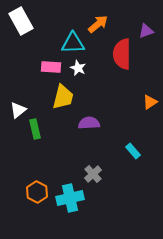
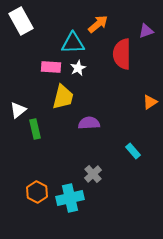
white star: rotated 21 degrees clockwise
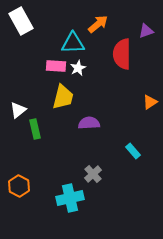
pink rectangle: moved 5 px right, 1 px up
orange hexagon: moved 18 px left, 6 px up
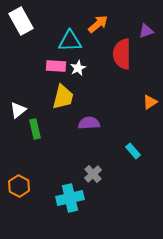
cyan triangle: moved 3 px left, 2 px up
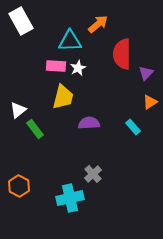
purple triangle: moved 42 px down; rotated 28 degrees counterclockwise
green rectangle: rotated 24 degrees counterclockwise
cyan rectangle: moved 24 px up
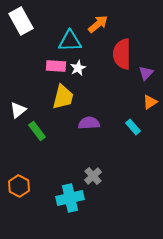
green rectangle: moved 2 px right, 2 px down
gray cross: moved 2 px down
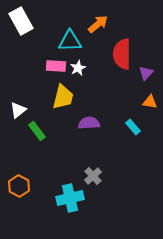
orange triangle: rotated 42 degrees clockwise
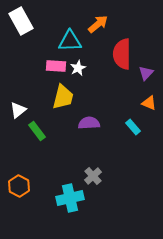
orange triangle: moved 1 px left, 1 px down; rotated 14 degrees clockwise
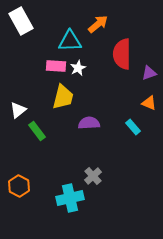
purple triangle: moved 3 px right; rotated 28 degrees clockwise
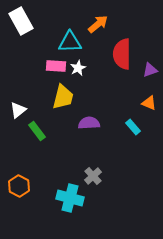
cyan triangle: moved 1 px down
purple triangle: moved 1 px right, 3 px up
cyan cross: rotated 28 degrees clockwise
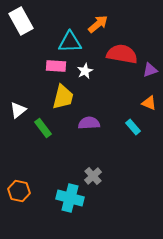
red semicircle: rotated 100 degrees clockwise
white star: moved 7 px right, 3 px down
green rectangle: moved 6 px right, 3 px up
orange hexagon: moved 5 px down; rotated 15 degrees counterclockwise
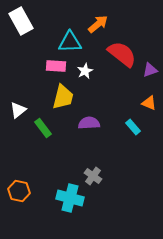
red semicircle: rotated 28 degrees clockwise
gray cross: rotated 12 degrees counterclockwise
